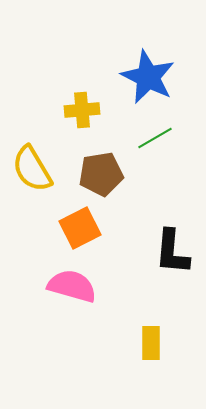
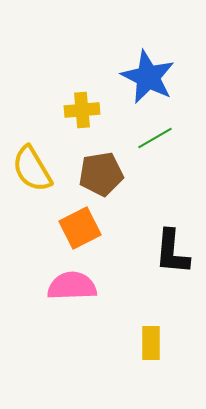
pink semicircle: rotated 18 degrees counterclockwise
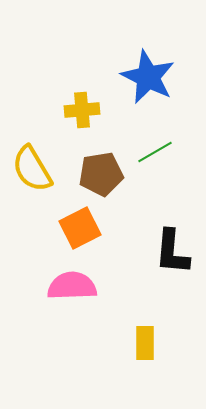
green line: moved 14 px down
yellow rectangle: moved 6 px left
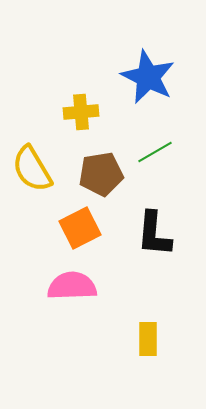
yellow cross: moved 1 px left, 2 px down
black L-shape: moved 18 px left, 18 px up
yellow rectangle: moved 3 px right, 4 px up
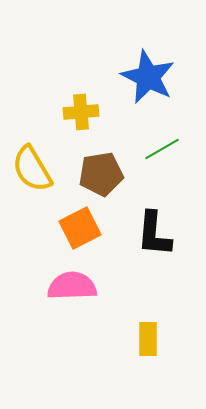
green line: moved 7 px right, 3 px up
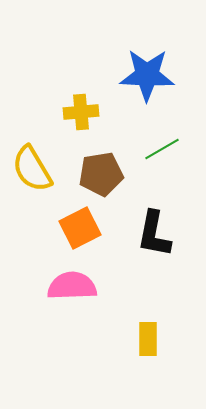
blue star: moved 1 px left, 2 px up; rotated 24 degrees counterclockwise
black L-shape: rotated 6 degrees clockwise
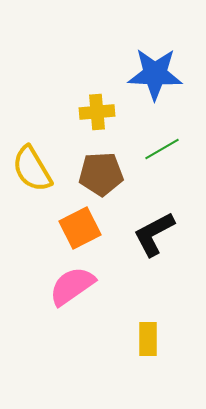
blue star: moved 8 px right, 1 px up
yellow cross: moved 16 px right
brown pentagon: rotated 6 degrees clockwise
black L-shape: rotated 51 degrees clockwise
pink semicircle: rotated 33 degrees counterclockwise
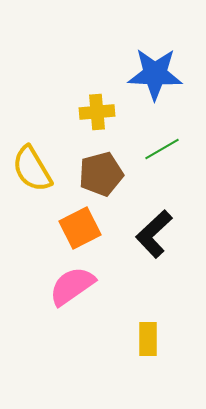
brown pentagon: rotated 12 degrees counterclockwise
black L-shape: rotated 15 degrees counterclockwise
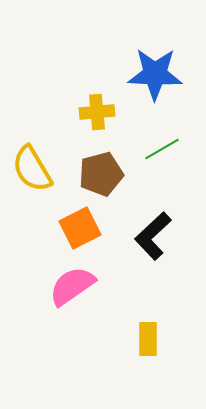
black L-shape: moved 1 px left, 2 px down
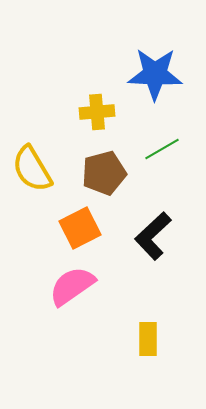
brown pentagon: moved 3 px right, 1 px up
